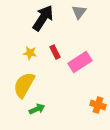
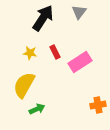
orange cross: rotated 28 degrees counterclockwise
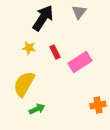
yellow star: moved 1 px left, 5 px up
yellow semicircle: moved 1 px up
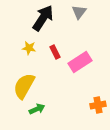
yellow semicircle: moved 2 px down
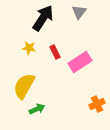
orange cross: moved 1 px left, 1 px up; rotated 14 degrees counterclockwise
